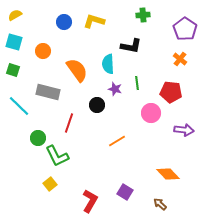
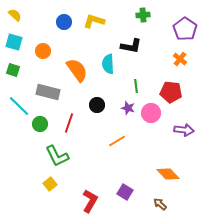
yellow semicircle: rotated 72 degrees clockwise
green line: moved 1 px left, 3 px down
purple star: moved 13 px right, 19 px down
green circle: moved 2 px right, 14 px up
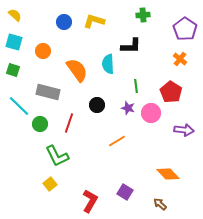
black L-shape: rotated 10 degrees counterclockwise
red pentagon: rotated 25 degrees clockwise
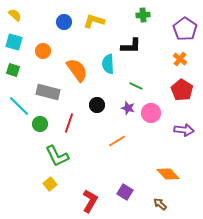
green line: rotated 56 degrees counterclockwise
red pentagon: moved 11 px right, 2 px up
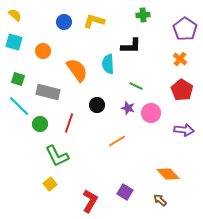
green square: moved 5 px right, 9 px down
brown arrow: moved 4 px up
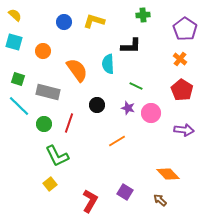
green circle: moved 4 px right
